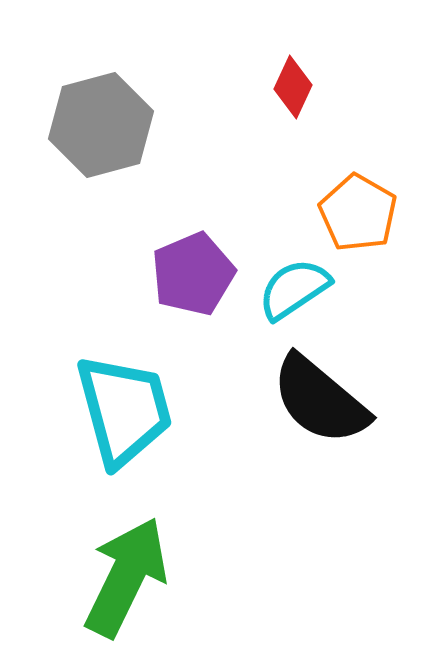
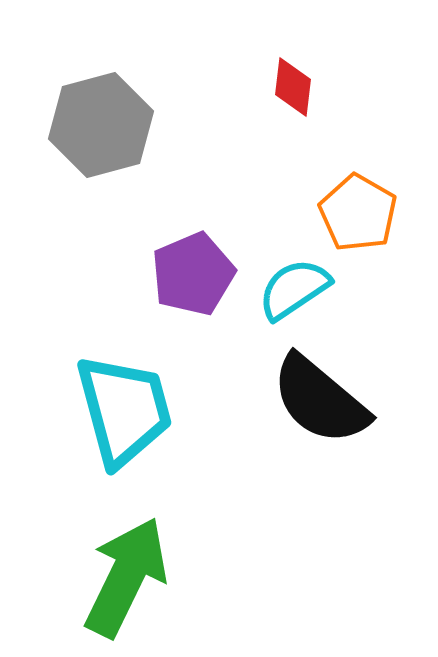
red diamond: rotated 18 degrees counterclockwise
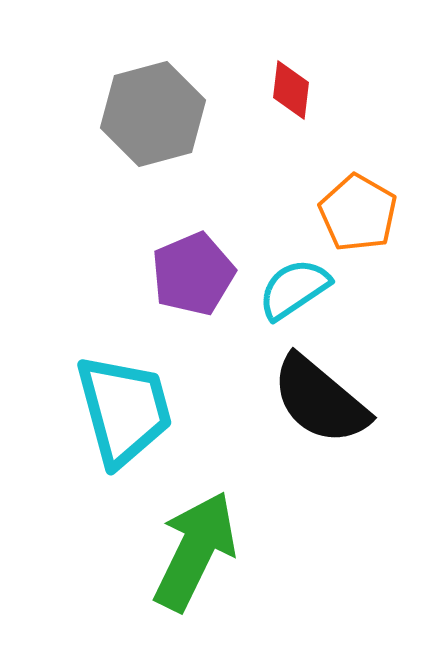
red diamond: moved 2 px left, 3 px down
gray hexagon: moved 52 px right, 11 px up
green arrow: moved 69 px right, 26 px up
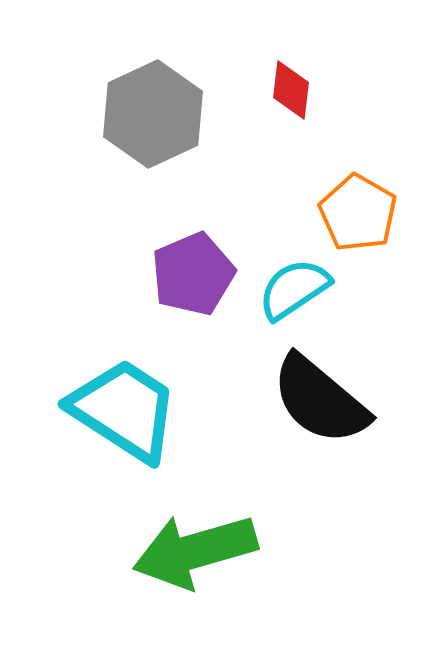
gray hexagon: rotated 10 degrees counterclockwise
cyan trapezoid: rotated 42 degrees counterclockwise
green arrow: rotated 132 degrees counterclockwise
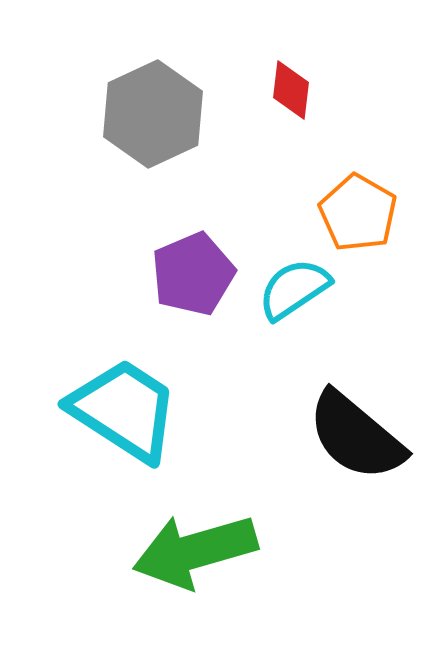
black semicircle: moved 36 px right, 36 px down
